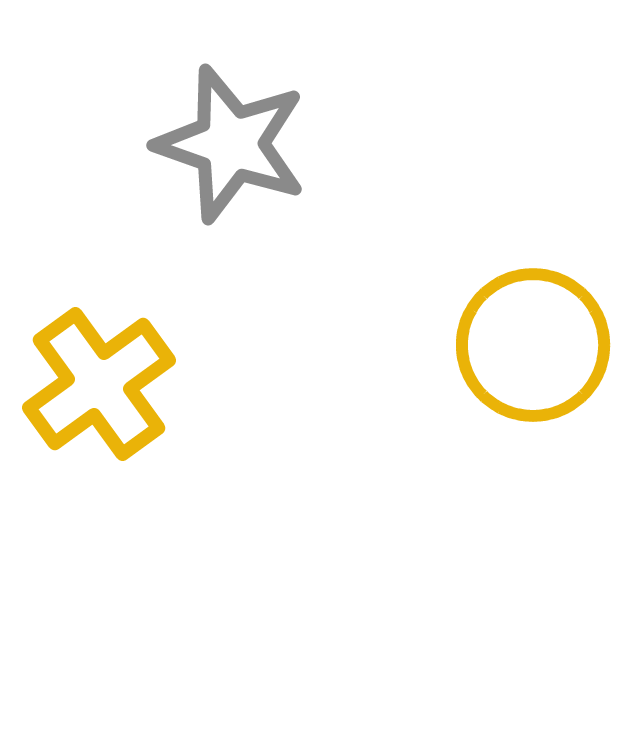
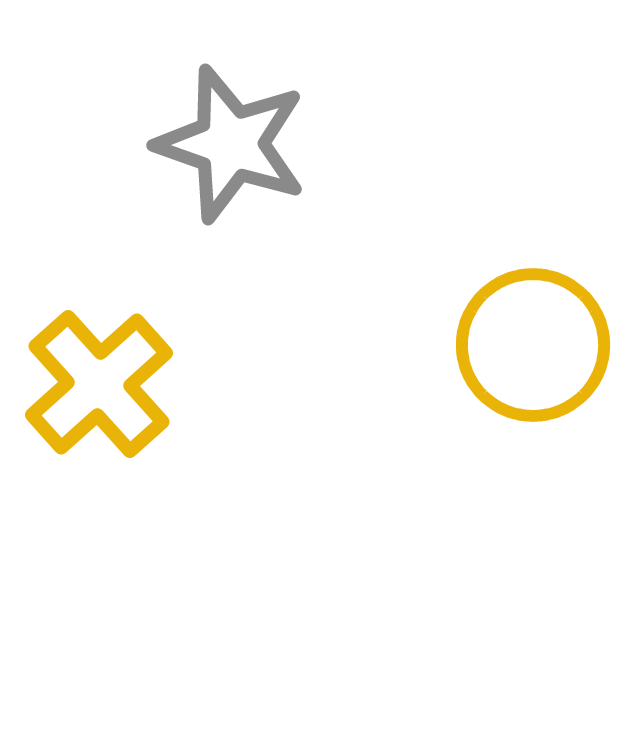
yellow cross: rotated 6 degrees counterclockwise
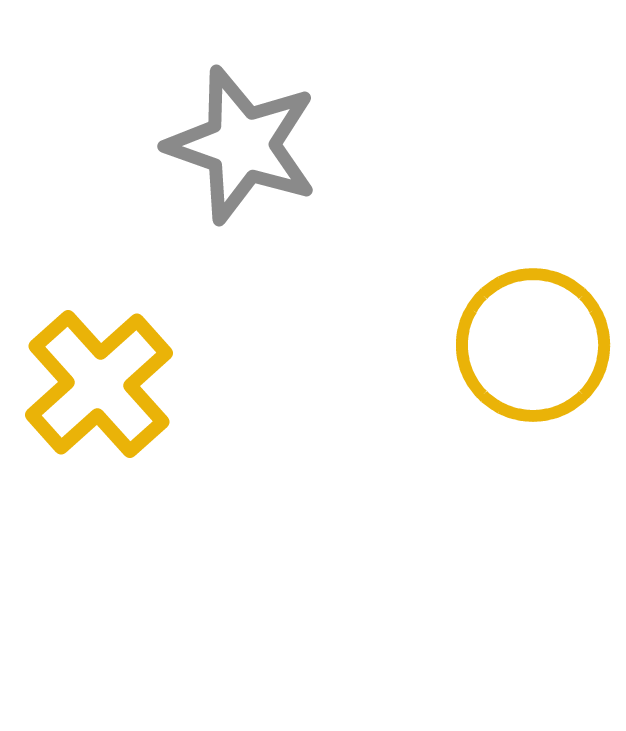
gray star: moved 11 px right, 1 px down
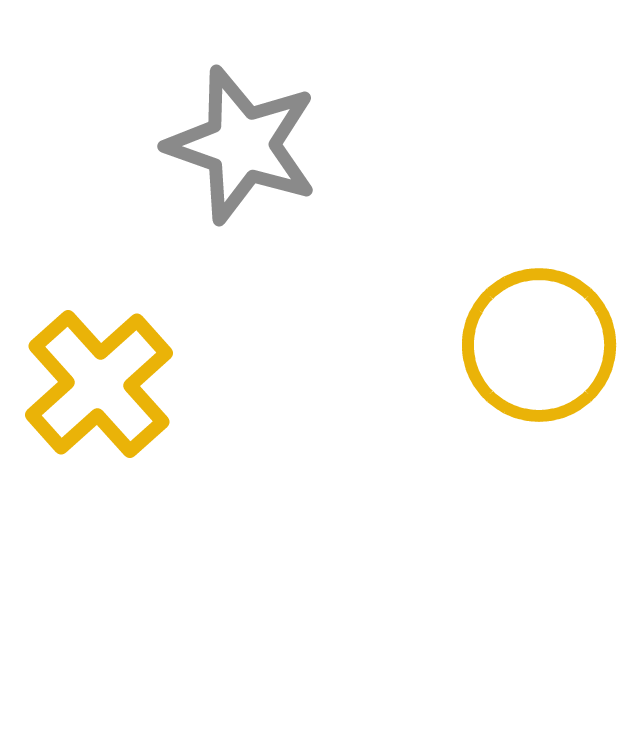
yellow circle: moved 6 px right
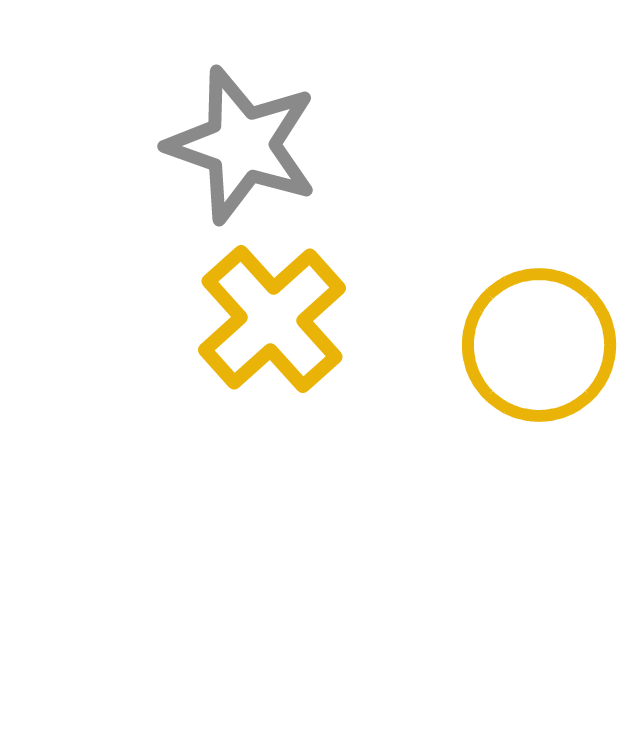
yellow cross: moved 173 px right, 65 px up
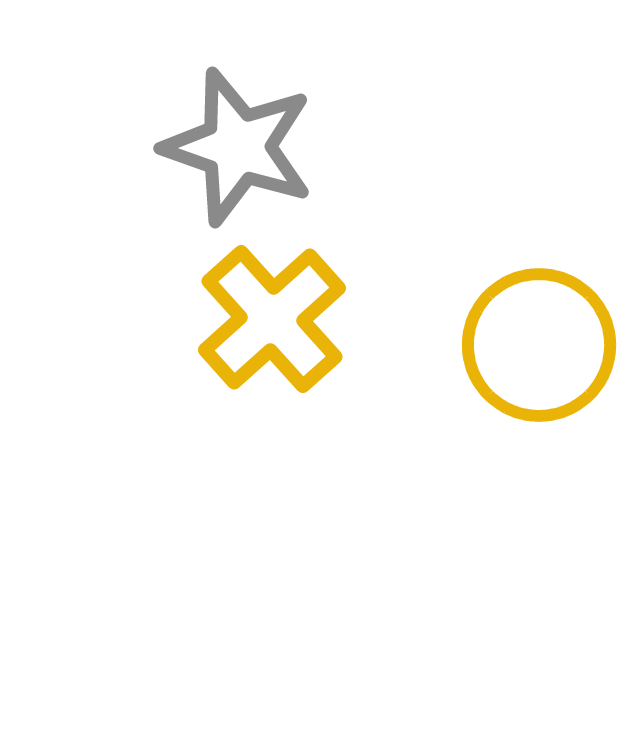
gray star: moved 4 px left, 2 px down
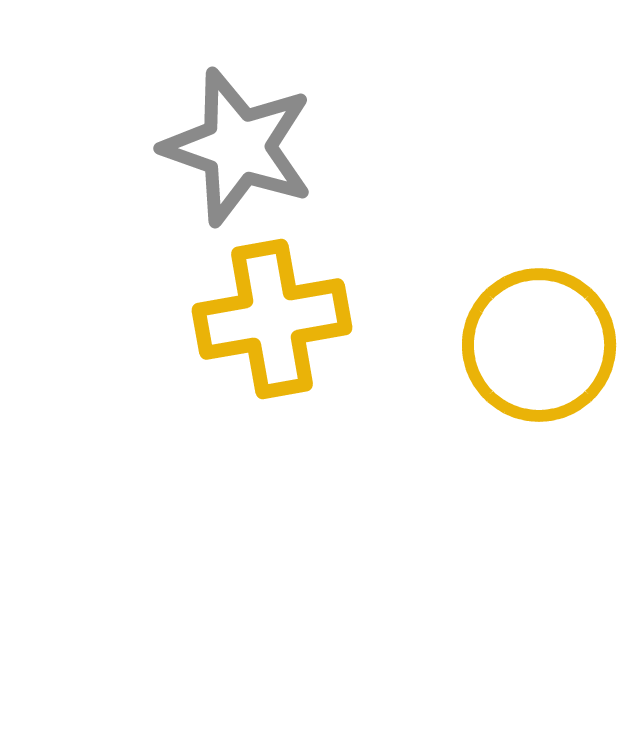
yellow cross: rotated 32 degrees clockwise
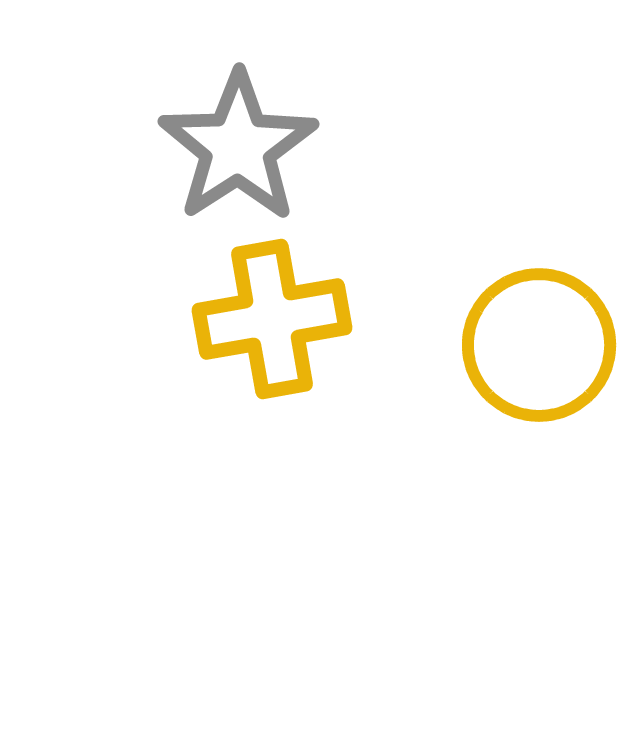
gray star: rotated 20 degrees clockwise
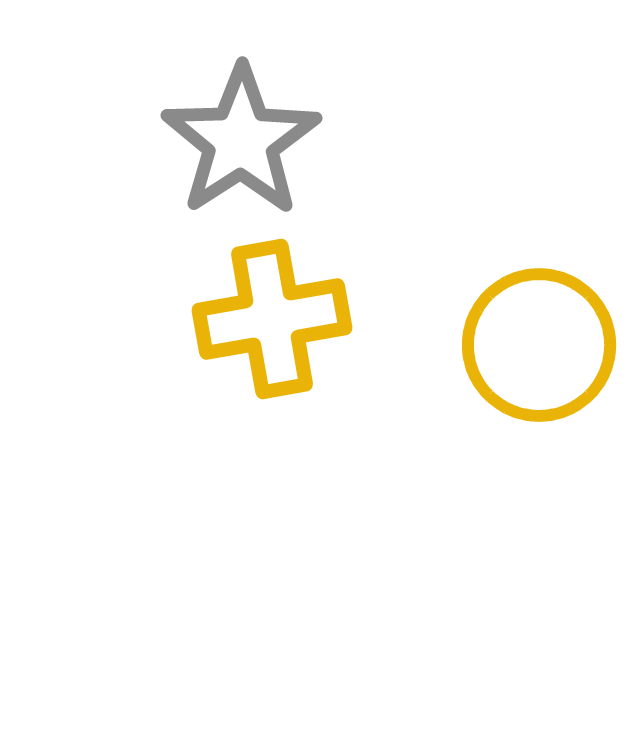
gray star: moved 3 px right, 6 px up
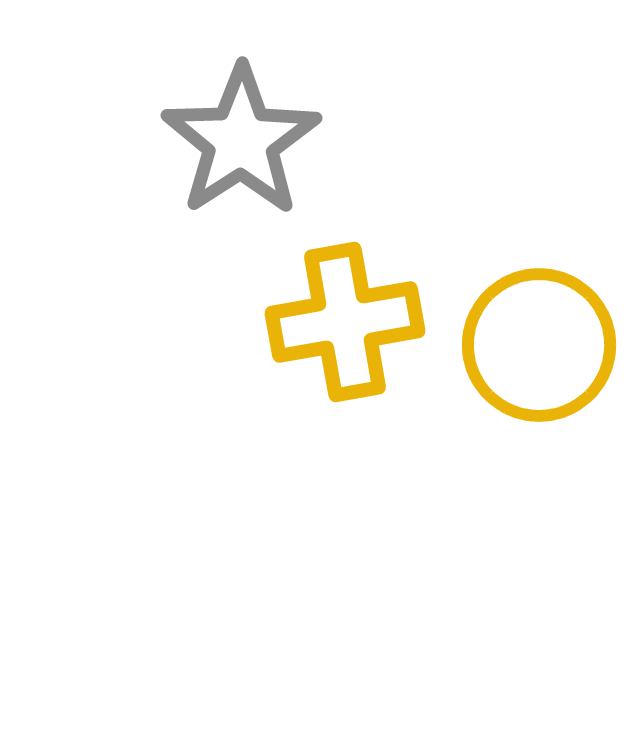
yellow cross: moved 73 px right, 3 px down
